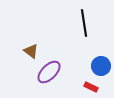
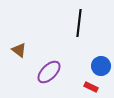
black line: moved 5 px left; rotated 16 degrees clockwise
brown triangle: moved 12 px left, 1 px up
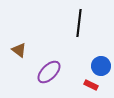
red rectangle: moved 2 px up
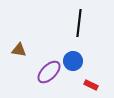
brown triangle: rotated 28 degrees counterclockwise
blue circle: moved 28 px left, 5 px up
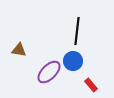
black line: moved 2 px left, 8 px down
red rectangle: rotated 24 degrees clockwise
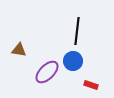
purple ellipse: moved 2 px left
red rectangle: rotated 32 degrees counterclockwise
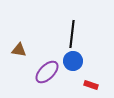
black line: moved 5 px left, 3 px down
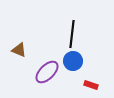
brown triangle: rotated 14 degrees clockwise
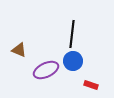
purple ellipse: moved 1 px left, 2 px up; rotated 20 degrees clockwise
